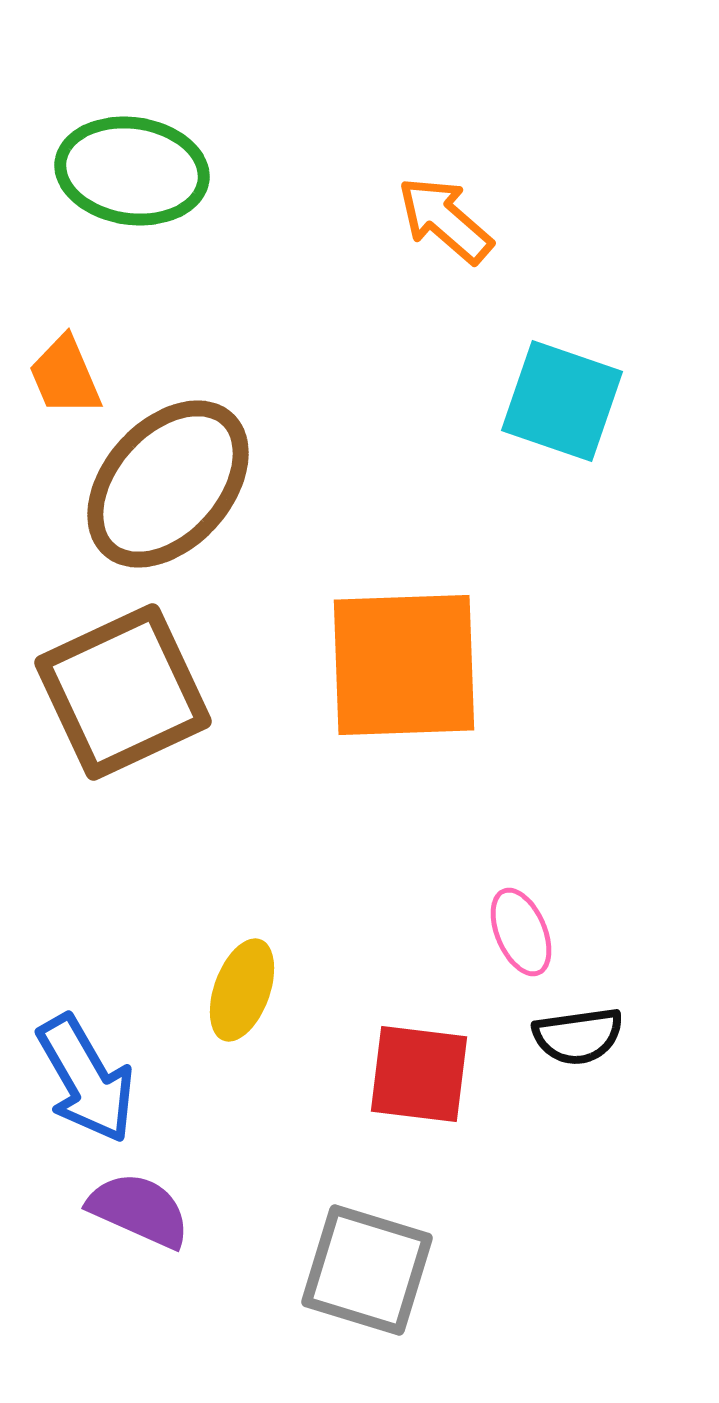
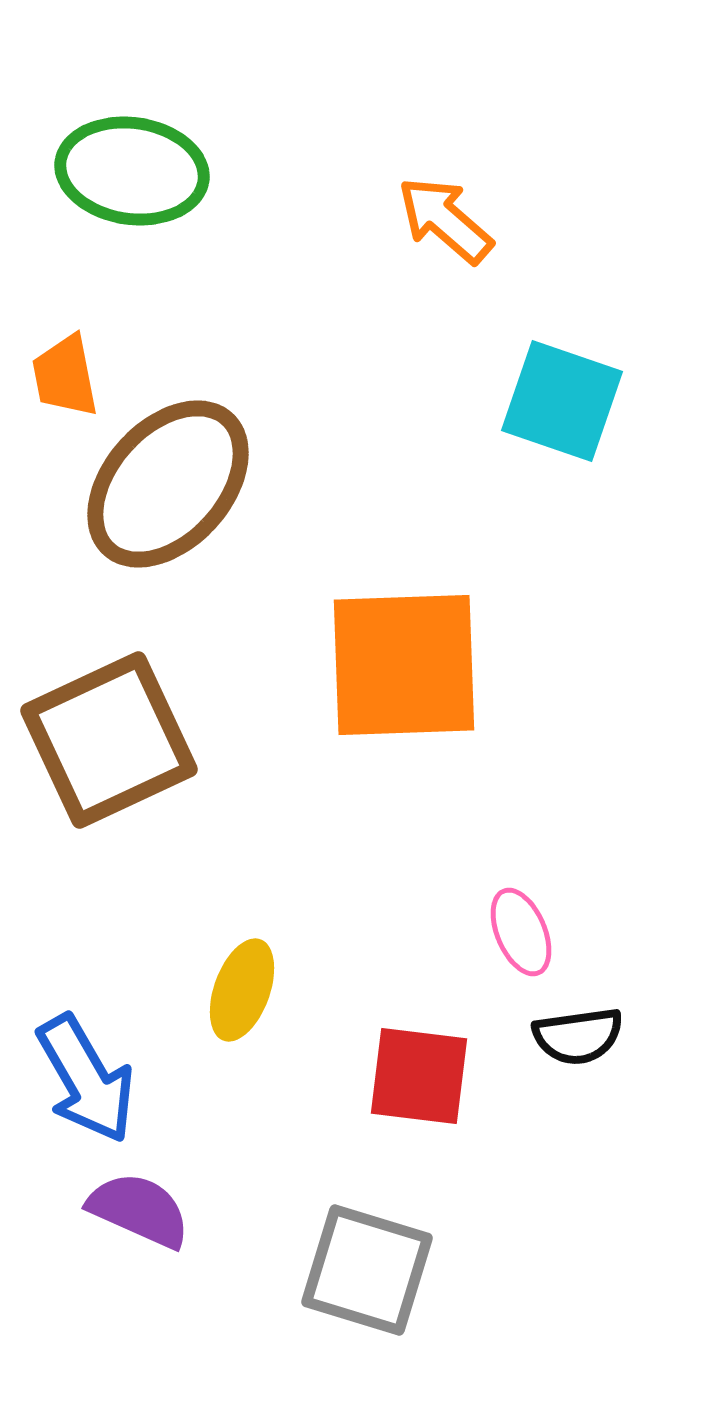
orange trapezoid: rotated 12 degrees clockwise
brown square: moved 14 px left, 48 px down
red square: moved 2 px down
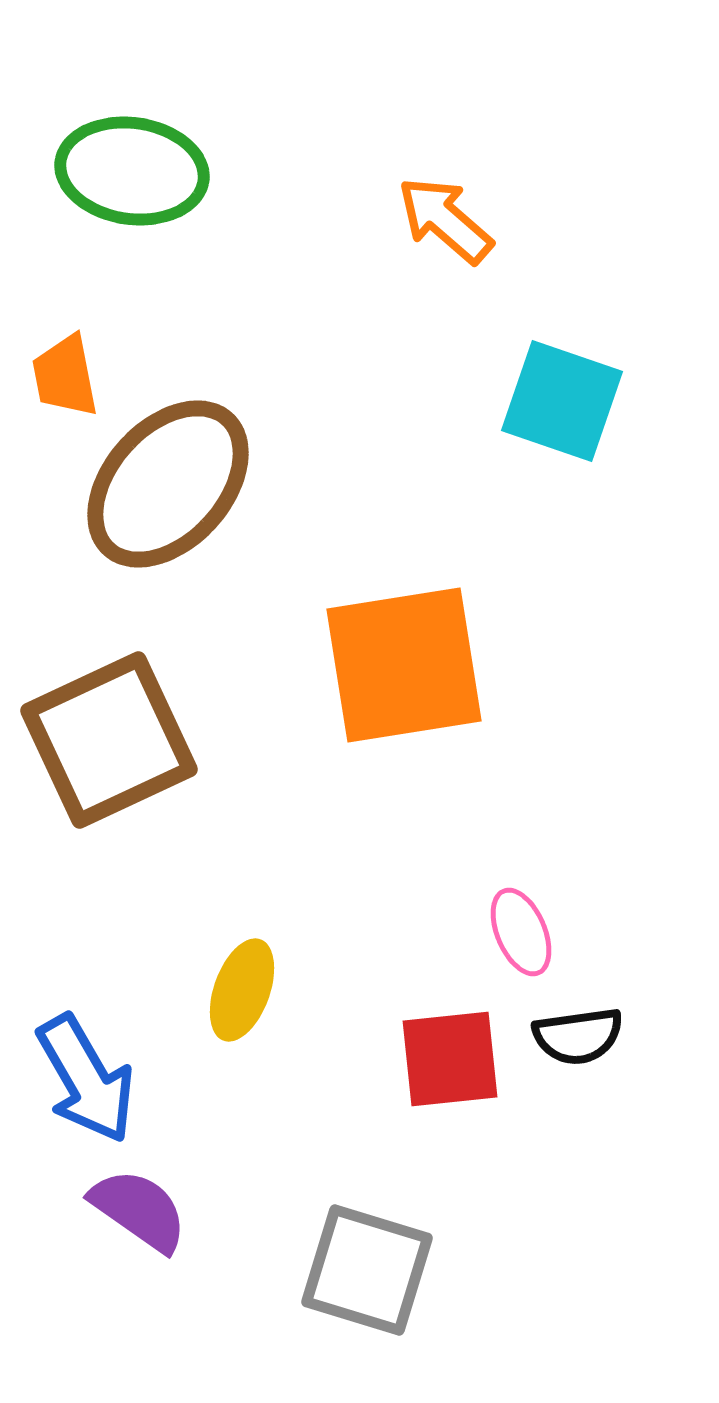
orange square: rotated 7 degrees counterclockwise
red square: moved 31 px right, 17 px up; rotated 13 degrees counterclockwise
purple semicircle: rotated 11 degrees clockwise
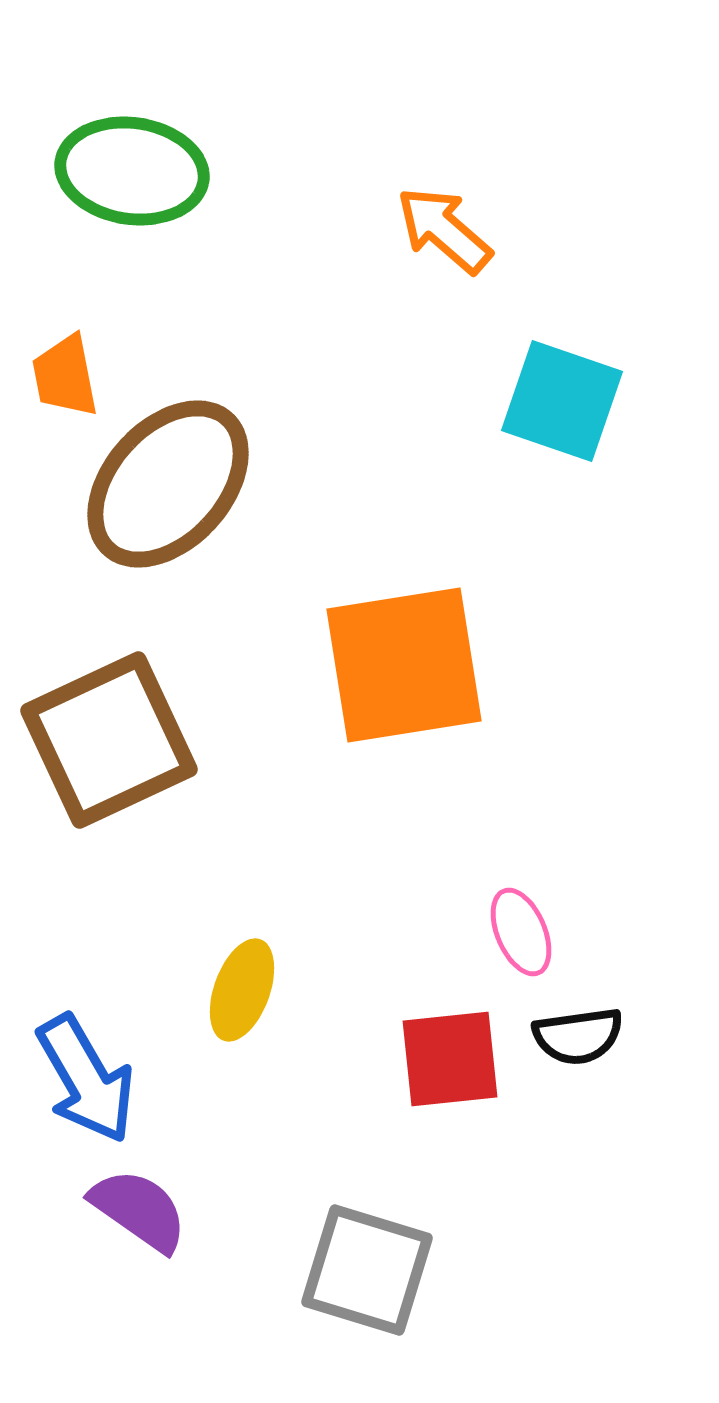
orange arrow: moved 1 px left, 10 px down
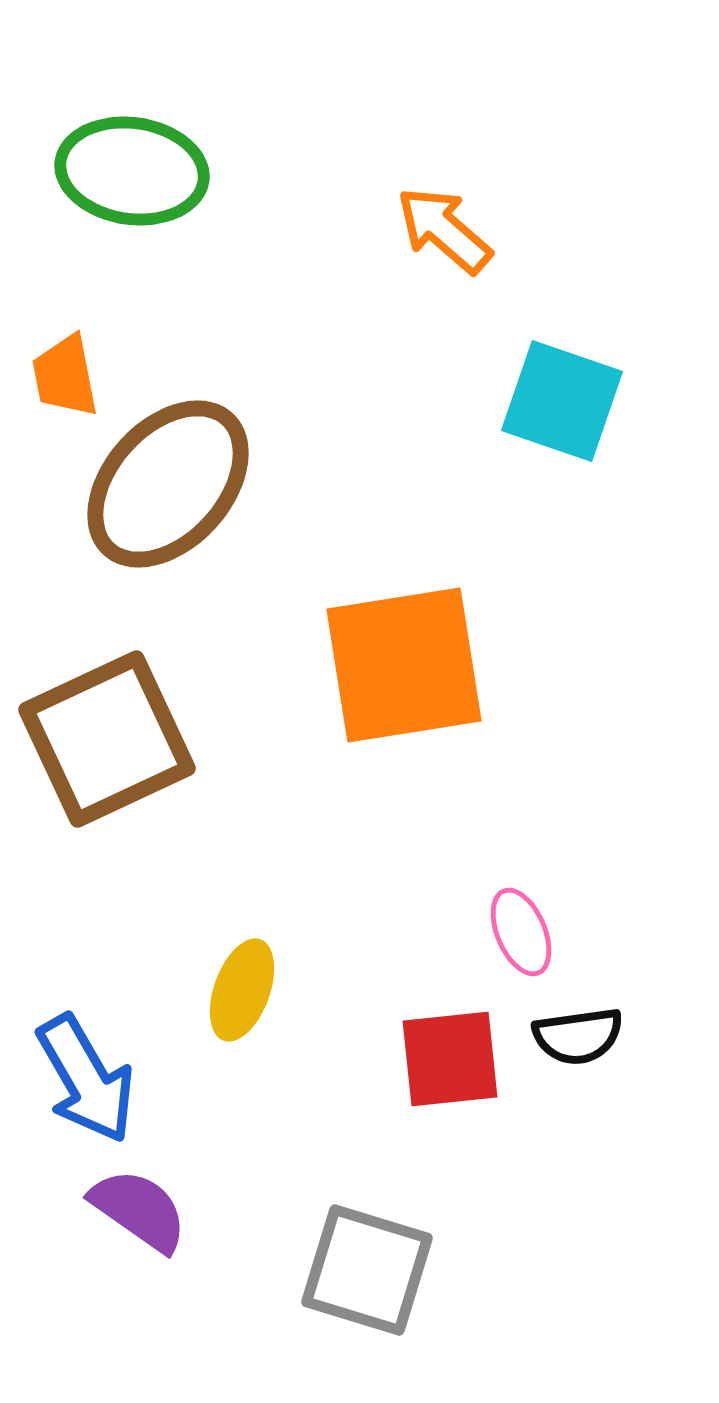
brown square: moved 2 px left, 1 px up
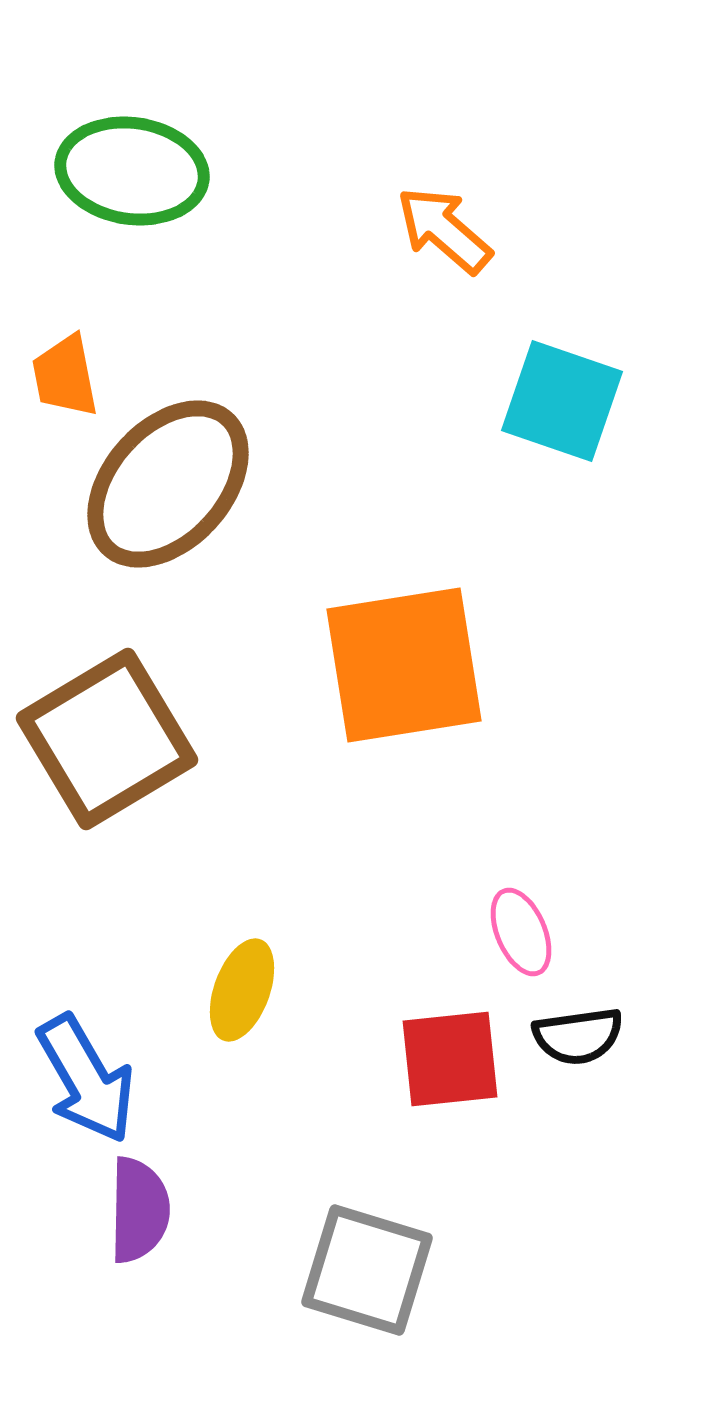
brown square: rotated 6 degrees counterclockwise
purple semicircle: rotated 56 degrees clockwise
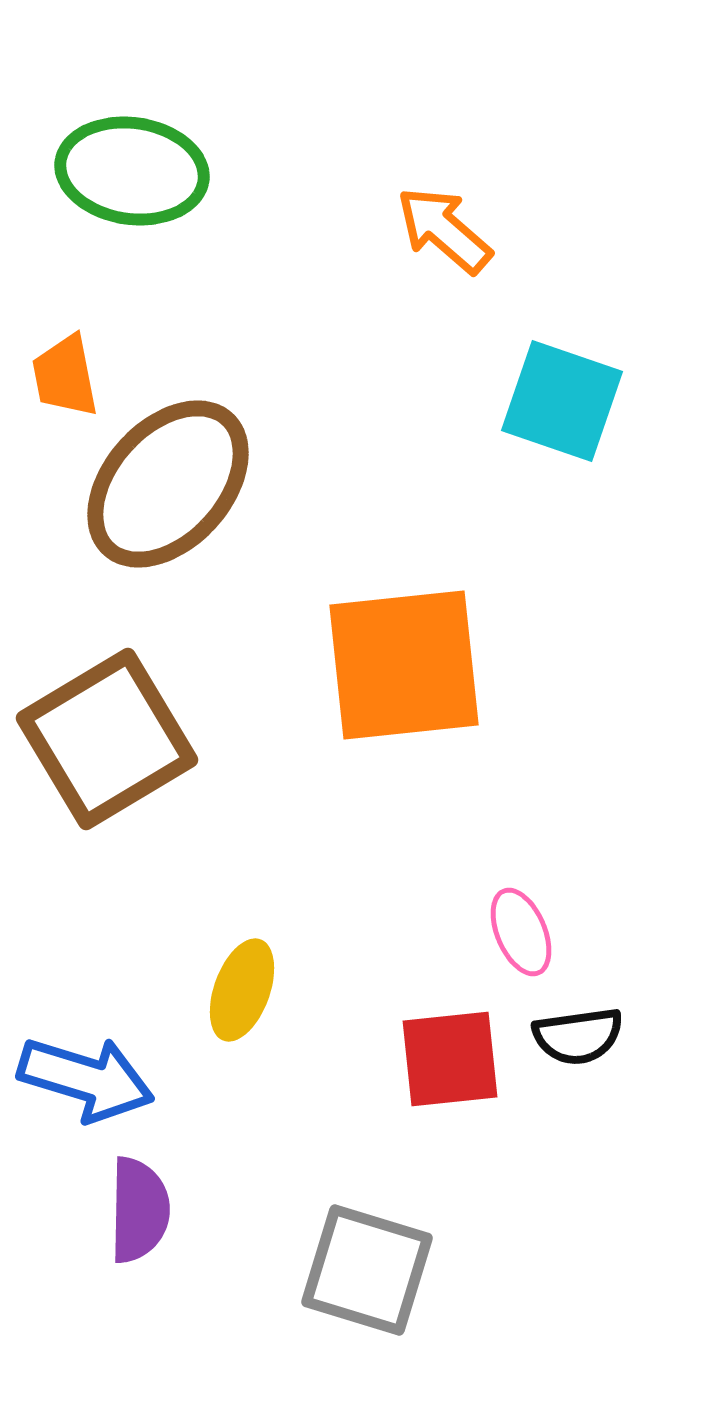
orange square: rotated 3 degrees clockwise
blue arrow: rotated 43 degrees counterclockwise
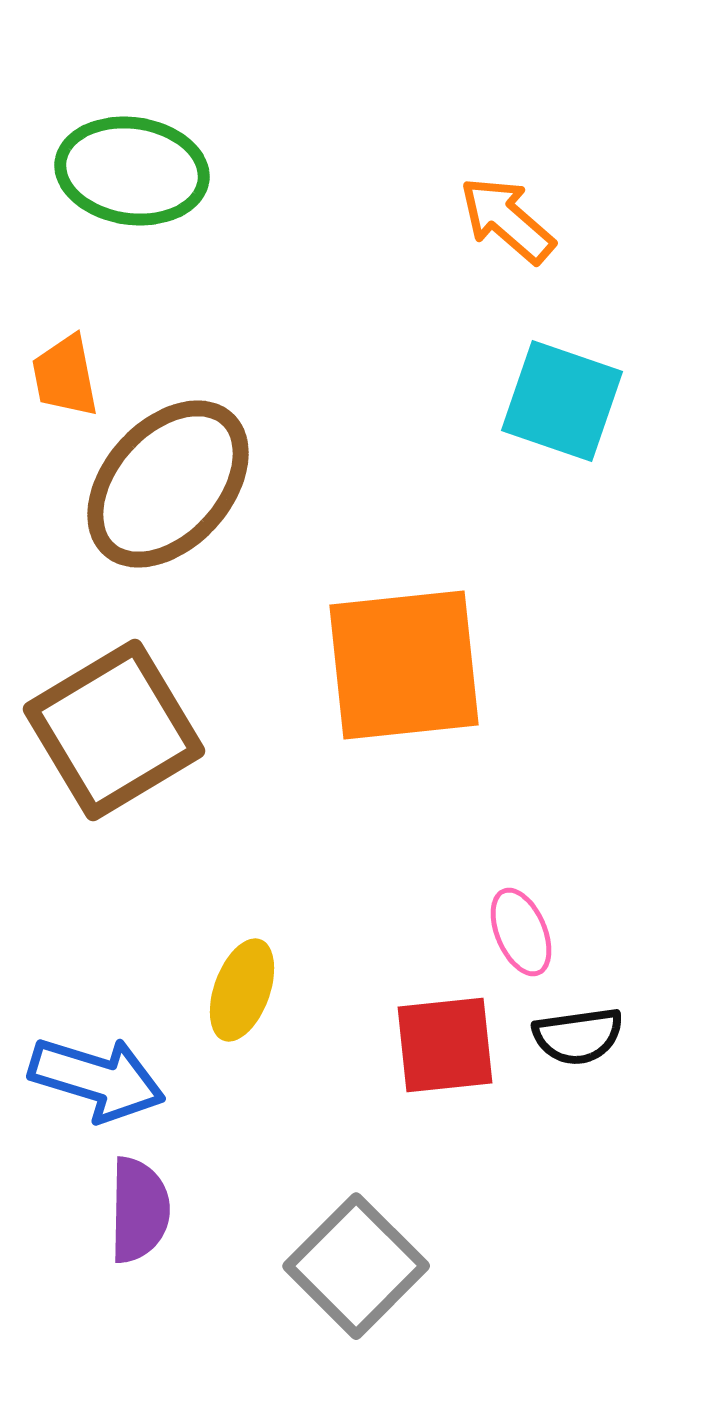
orange arrow: moved 63 px right, 10 px up
brown square: moved 7 px right, 9 px up
red square: moved 5 px left, 14 px up
blue arrow: moved 11 px right
gray square: moved 11 px left, 4 px up; rotated 28 degrees clockwise
